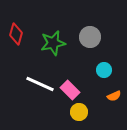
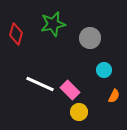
gray circle: moved 1 px down
green star: moved 19 px up
orange semicircle: rotated 40 degrees counterclockwise
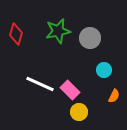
green star: moved 5 px right, 7 px down
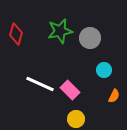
green star: moved 2 px right
yellow circle: moved 3 px left, 7 px down
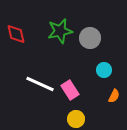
red diamond: rotated 30 degrees counterclockwise
pink rectangle: rotated 12 degrees clockwise
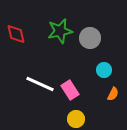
orange semicircle: moved 1 px left, 2 px up
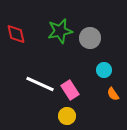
orange semicircle: rotated 120 degrees clockwise
yellow circle: moved 9 px left, 3 px up
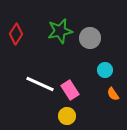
red diamond: rotated 45 degrees clockwise
cyan circle: moved 1 px right
